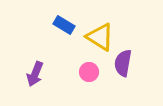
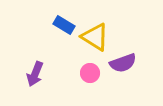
yellow triangle: moved 5 px left
purple semicircle: rotated 120 degrees counterclockwise
pink circle: moved 1 px right, 1 px down
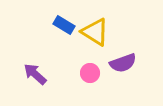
yellow triangle: moved 5 px up
purple arrow: rotated 110 degrees clockwise
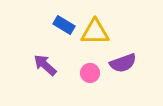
yellow triangle: rotated 32 degrees counterclockwise
purple arrow: moved 10 px right, 9 px up
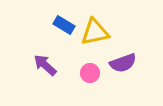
yellow triangle: rotated 12 degrees counterclockwise
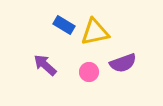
pink circle: moved 1 px left, 1 px up
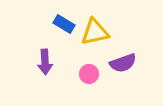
blue rectangle: moved 1 px up
purple arrow: moved 3 px up; rotated 135 degrees counterclockwise
pink circle: moved 2 px down
